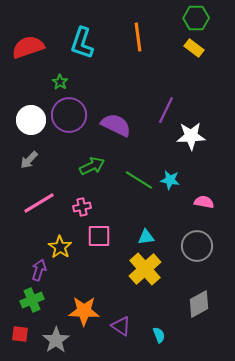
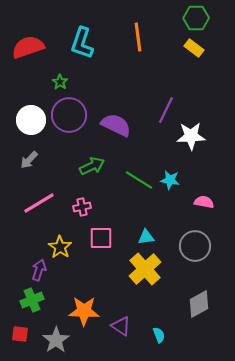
pink square: moved 2 px right, 2 px down
gray circle: moved 2 px left
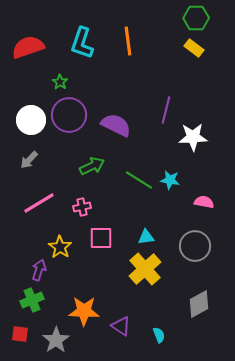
orange line: moved 10 px left, 4 px down
purple line: rotated 12 degrees counterclockwise
white star: moved 2 px right, 1 px down
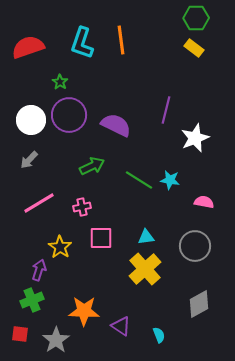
orange line: moved 7 px left, 1 px up
white star: moved 2 px right, 1 px down; rotated 20 degrees counterclockwise
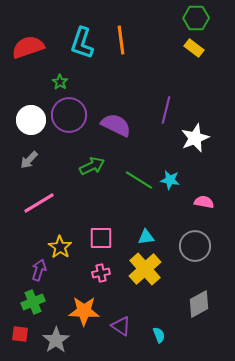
pink cross: moved 19 px right, 66 px down
green cross: moved 1 px right, 2 px down
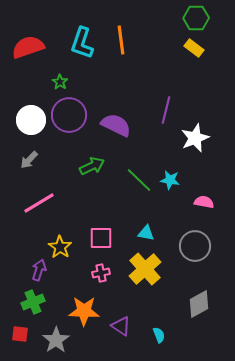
green line: rotated 12 degrees clockwise
cyan triangle: moved 4 px up; rotated 18 degrees clockwise
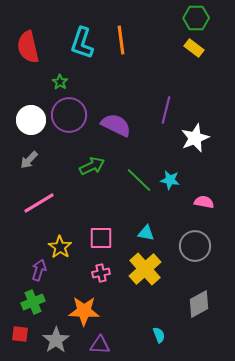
red semicircle: rotated 84 degrees counterclockwise
purple triangle: moved 21 px left, 19 px down; rotated 30 degrees counterclockwise
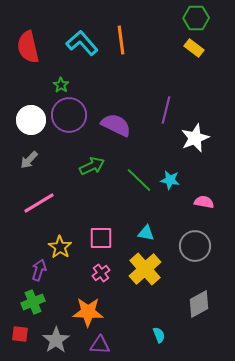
cyan L-shape: rotated 120 degrees clockwise
green star: moved 1 px right, 3 px down
pink cross: rotated 24 degrees counterclockwise
orange star: moved 4 px right, 1 px down
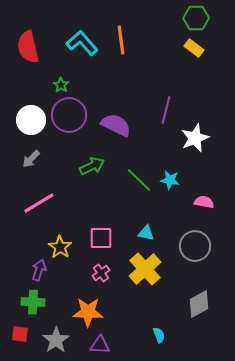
gray arrow: moved 2 px right, 1 px up
green cross: rotated 25 degrees clockwise
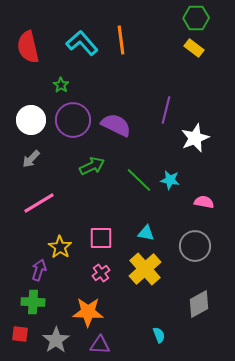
purple circle: moved 4 px right, 5 px down
